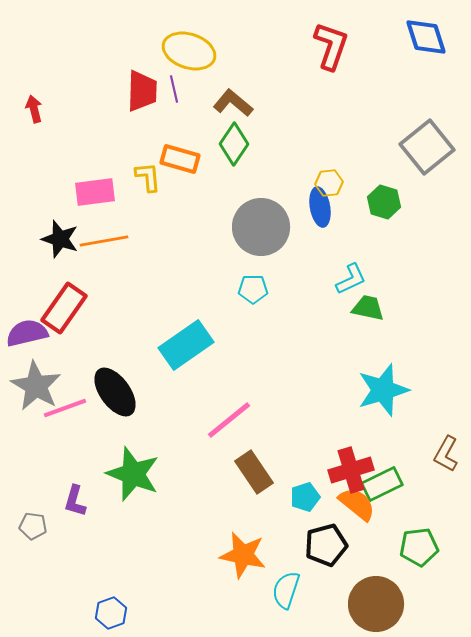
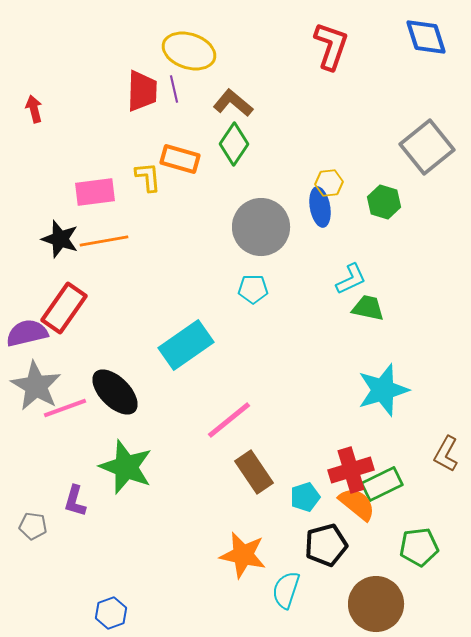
black ellipse at (115, 392): rotated 9 degrees counterclockwise
green star at (133, 474): moved 7 px left, 7 px up
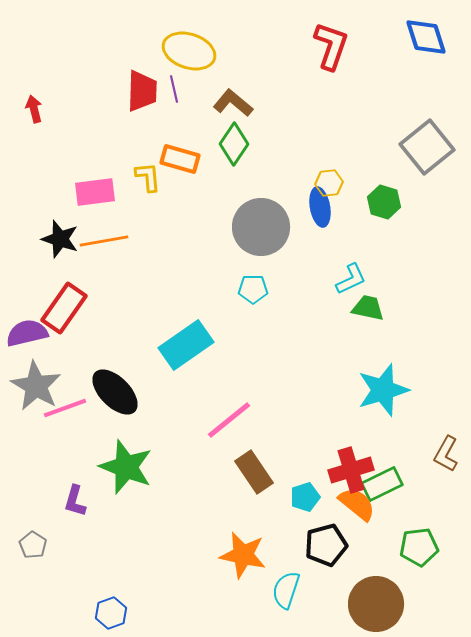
gray pentagon at (33, 526): moved 19 px down; rotated 24 degrees clockwise
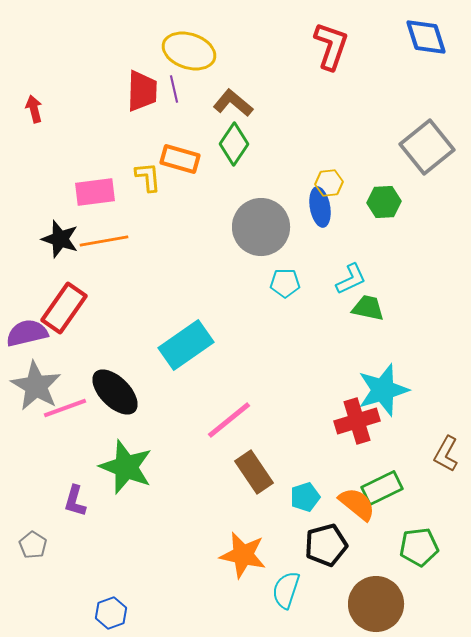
green hexagon at (384, 202): rotated 20 degrees counterclockwise
cyan pentagon at (253, 289): moved 32 px right, 6 px up
red cross at (351, 470): moved 6 px right, 49 px up
green rectangle at (382, 484): moved 4 px down
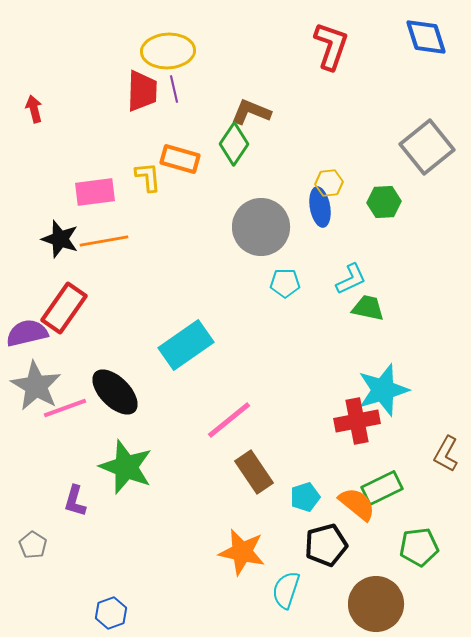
yellow ellipse at (189, 51): moved 21 px left; rotated 21 degrees counterclockwise
brown L-shape at (233, 103): moved 18 px right, 9 px down; rotated 18 degrees counterclockwise
red cross at (357, 421): rotated 6 degrees clockwise
orange star at (243, 555): moved 1 px left, 3 px up
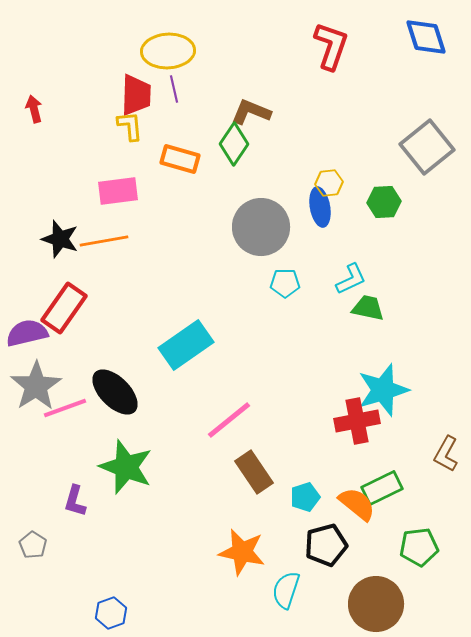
red trapezoid at (142, 91): moved 6 px left, 4 px down
yellow L-shape at (148, 177): moved 18 px left, 51 px up
pink rectangle at (95, 192): moved 23 px right, 1 px up
gray star at (36, 386): rotated 9 degrees clockwise
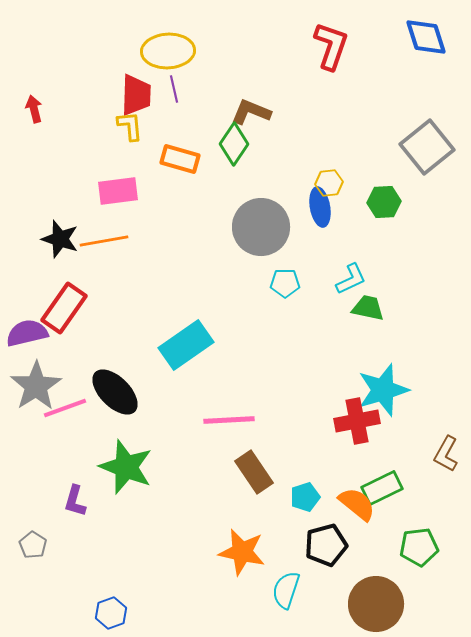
pink line at (229, 420): rotated 36 degrees clockwise
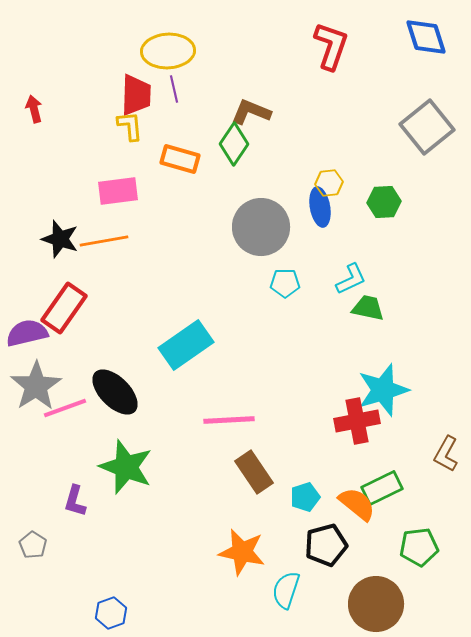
gray square at (427, 147): moved 20 px up
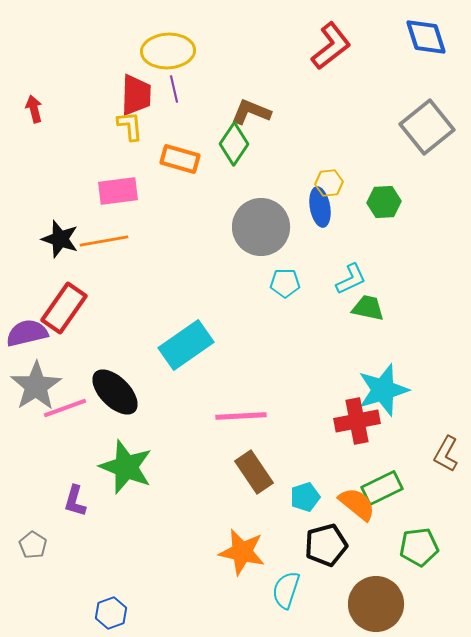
red L-shape at (331, 46): rotated 33 degrees clockwise
pink line at (229, 420): moved 12 px right, 4 px up
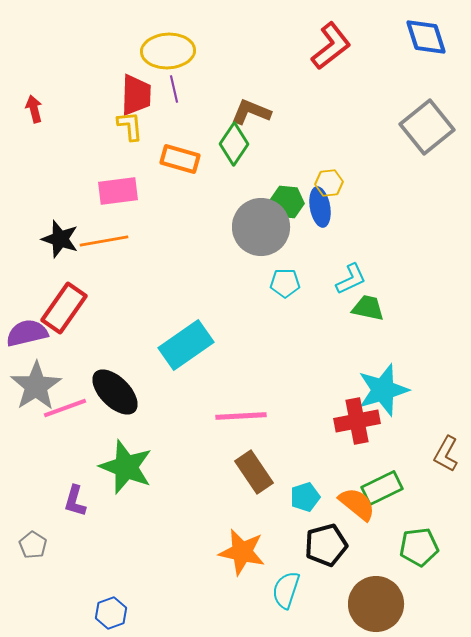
green hexagon at (384, 202): moved 97 px left; rotated 8 degrees clockwise
